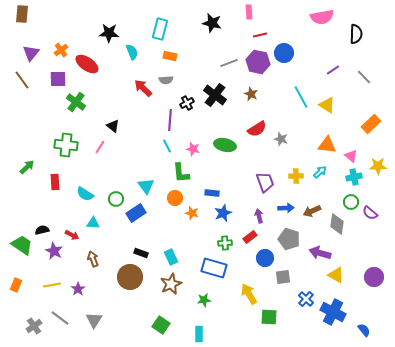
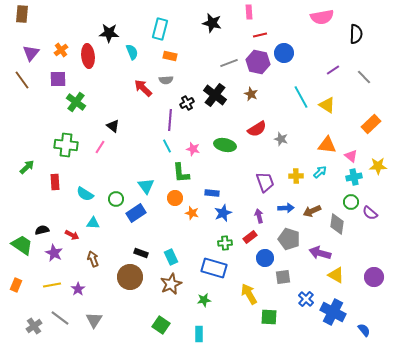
red ellipse at (87, 64): moved 1 px right, 8 px up; rotated 50 degrees clockwise
purple star at (54, 251): moved 2 px down
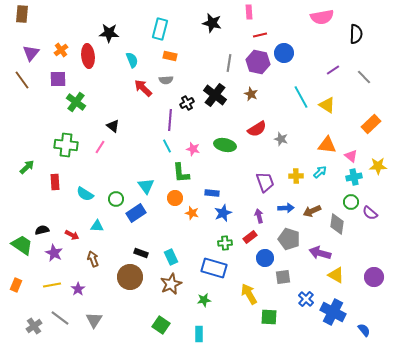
cyan semicircle at (132, 52): moved 8 px down
gray line at (229, 63): rotated 60 degrees counterclockwise
cyan triangle at (93, 223): moved 4 px right, 3 px down
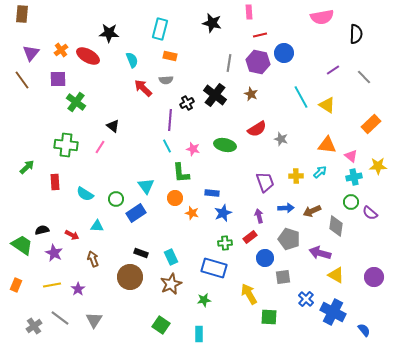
red ellipse at (88, 56): rotated 55 degrees counterclockwise
gray diamond at (337, 224): moved 1 px left, 2 px down
